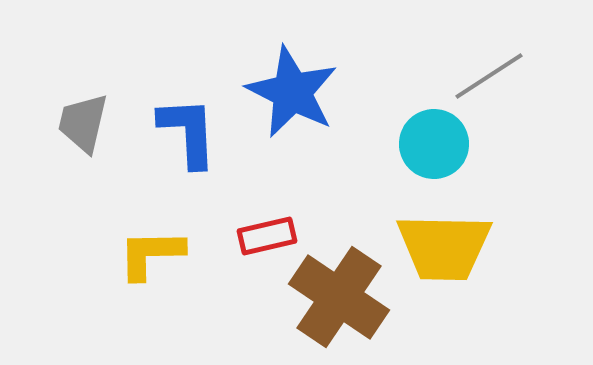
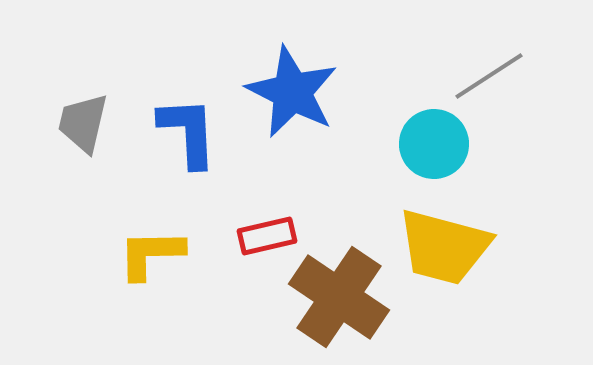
yellow trapezoid: rotated 14 degrees clockwise
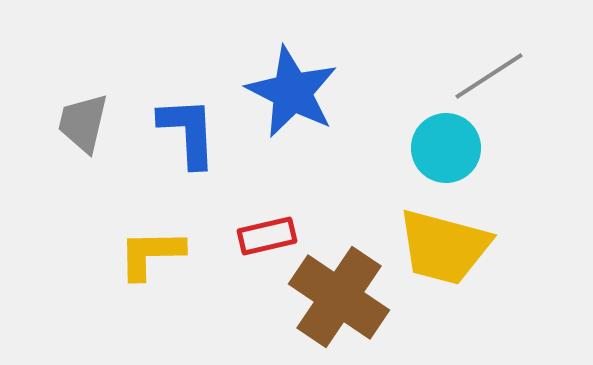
cyan circle: moved 12 px right, 4 px down
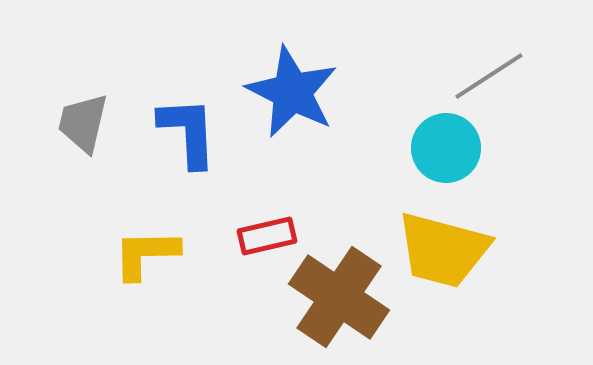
yellow trapezoid: moved 1 px left, 3 px down
yellow L-shape: moved 5 px left
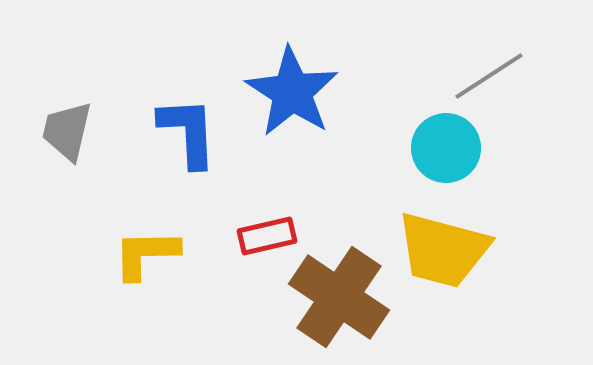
blue star: rotated 6 degrees clockwise
gray trapezoid: moved 16 px left, 8 px down
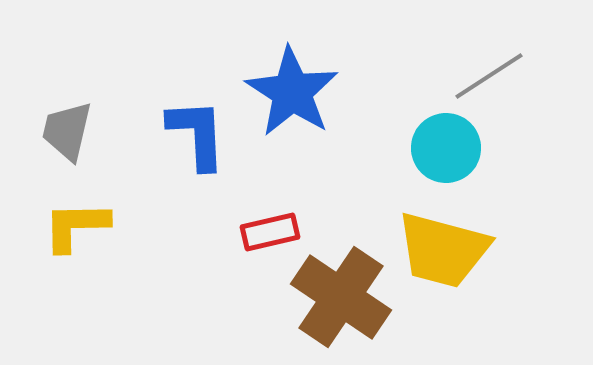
blue L-shape: moved 9 px right, 2 px down
red rectangle: moved 3 px right, 4 px up
yellow L-shape: moved 70 px left, 28 px up
brown cross: moved 2 px right
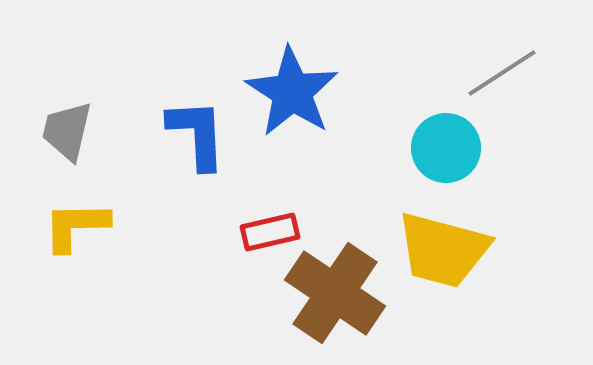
gray line: moved 13 px right, 3 px up
brown cross: moved 6 px left, 4 px up
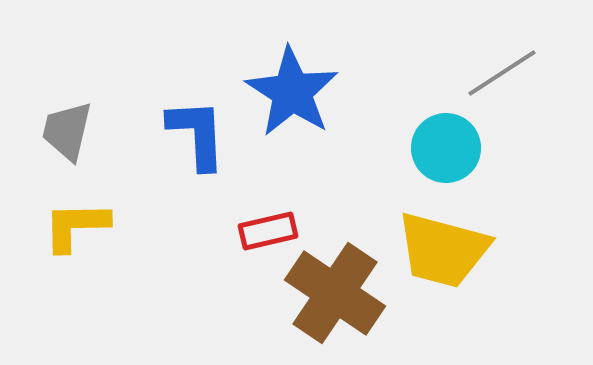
red rectangle: moved 2 px left, 1 px up
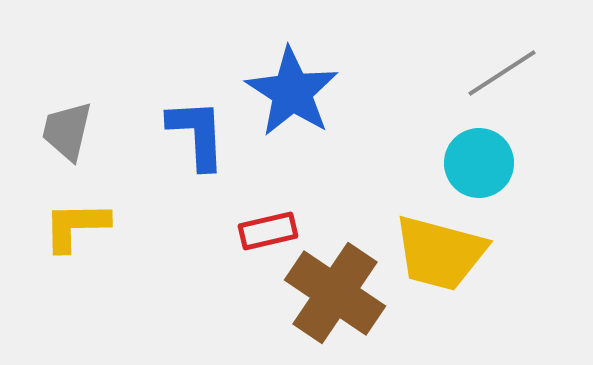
cyan circle: moved 33 px right, 15 px down
yellow trapezoid: moved 3 px left, 3 px down
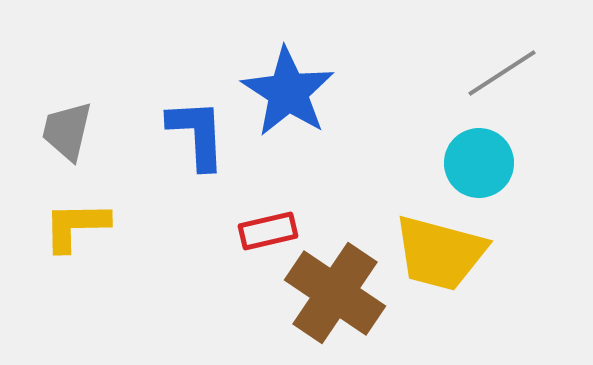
blue star: moved 4 px left
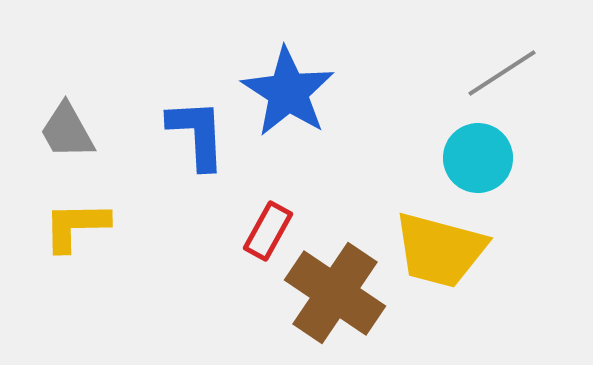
gray trapezoid: rotated 42 degrees counterclockwise
cyan circle: moved 1 px left, 5 px up
red rectangle: rotated 48 degrees counterclockwise
yellow trapezoid: moved 3 px up
